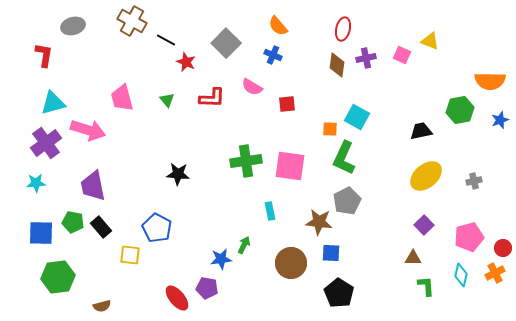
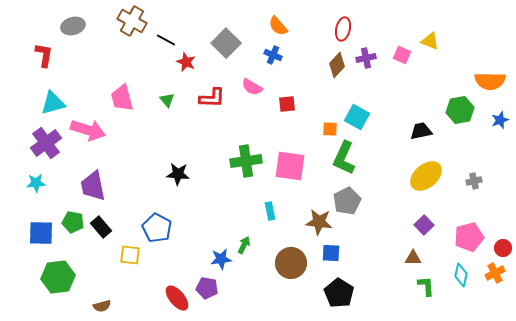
brown diamond at (337, 65): rotated 35 degrees clockwise
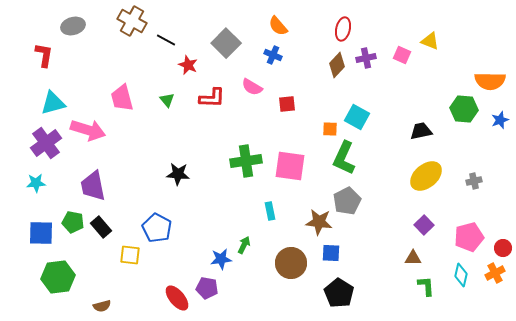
red star at (186, 62): moved 2 px right, 3 px down
green hexagon at (460, 110): moved 4 px right, 1 px up; rotated 16 degrees clockwise
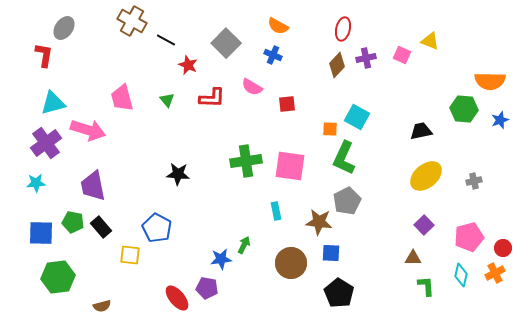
gray ellipse at (73, 26): moved 9 px left, 2 px down; rotated 40 degrees counterclockwise
orange semicircle at (278, 26): rotated 20 degrees counterclockwise
cyan rectangle at (270, 211): moved 6 px right
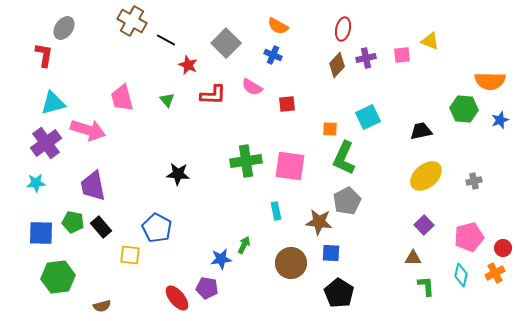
pink square at (402, 55): rotated 30 degrees counterclockwise
red L-shape at (212, 98): moved 1 px right, 3 px up
cyan square at (357, 117): moved 11 px right; rotated 35 degrees clockwise
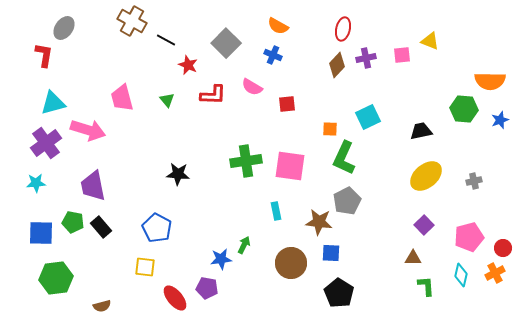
yellow square at (130, 255): moved 15 px right, 12 px down
green hexagon at (58, 277): moved 2 px left, 1 px down
red ellipse at (177, 298): moved 2 px left
